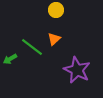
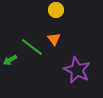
orange triangle: rotated 24 degrees counterclockwise
green arrow: moved 1 px down
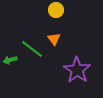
green line: moved 2 px down
green arrow: rotated 16 degrees clockwise
purple star: rotated 8 degrees clockwise
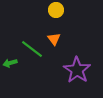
green arrow: moved 3 px down
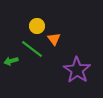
yellow circle: moved 19 px left, 16 px down
green arrow: moved 1 px right, 2 px up
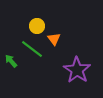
green arrow: rotated 64 degrees clockwise
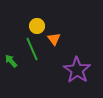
green line: rotated 30 degrees clockwise
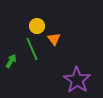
green arrow: rotated 72 degrees clockwise
purple star: moved 10 px down
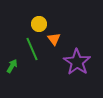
yellow circle: moved 2 px right, 2 px up
green arrow: moved 1 px right, 5 px down
purple star: moved 18 px up
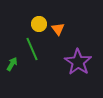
orange triangle: moved 4 px right, 10 px up
purple star: moved 1 px right
green arrow: moved 2 px up
